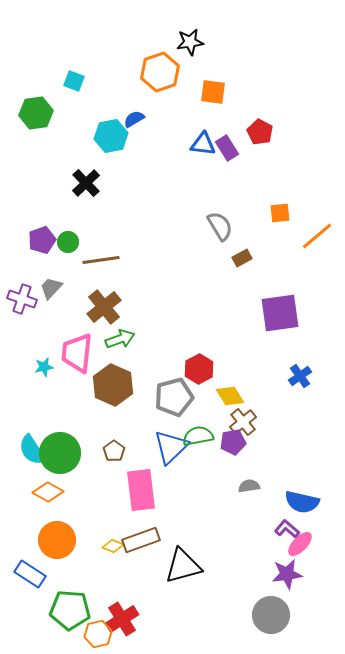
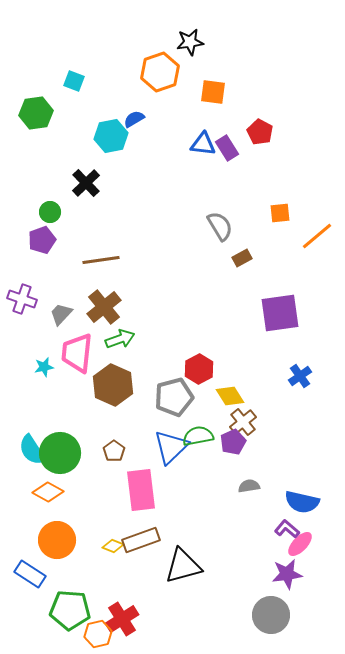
green circle at (68, 242): moved 18 px left, 30 px up
gray trapezoid at (51, 288): moved 10 px right, 26 px down
purple pentagon at (233, 442): rotated 15 degrees counterclockwise
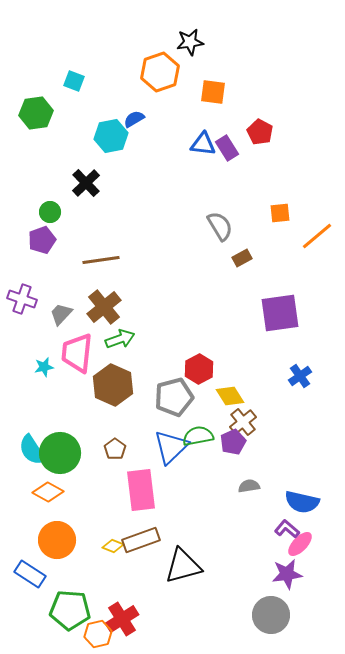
brown pentagon at (114, 451): moved 1 px right, 2 px up
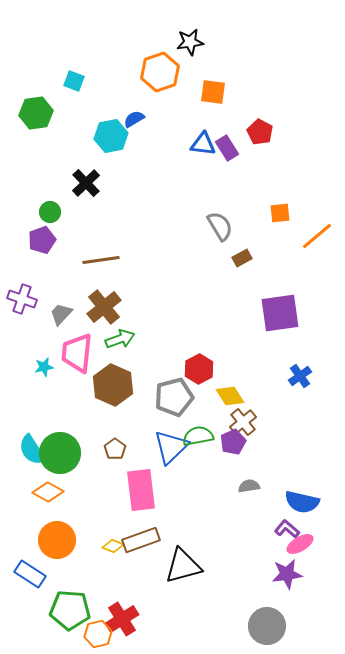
pink ellipse at (300, 544): rotated 16 degrees clockwise
gray circle at (271, 615): moved 4 px left, 11 px down
